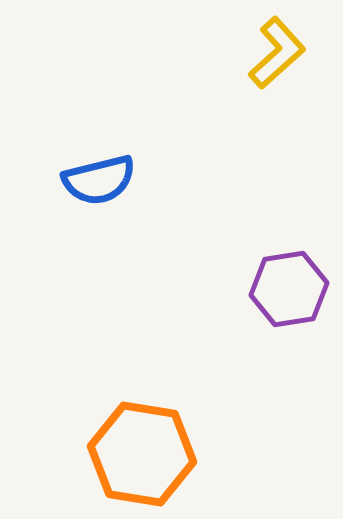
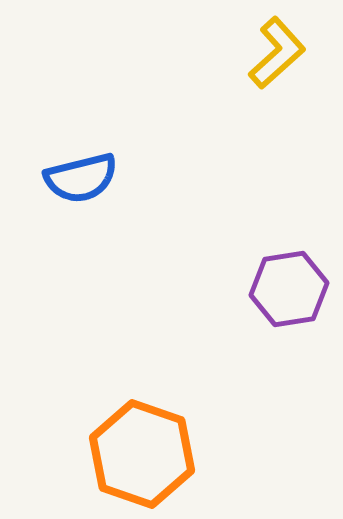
blue semicircle: moved 18 px left, 2 px up
orange hexagon: rotated 10 degrees clockwise
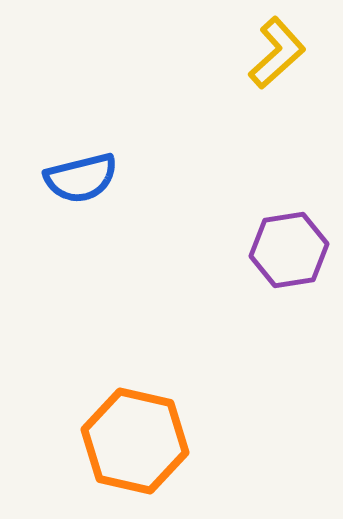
purple hexagon: moved 39 px up
orange hexagon: moved 7 px left, 13 px up; rotated 6 degrees counterclockwise
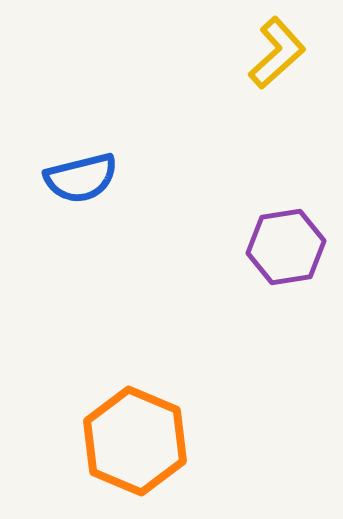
purple hexagon: moved 3 px left, 3 px up
orange hexagon: rotated 10 degrees clockwise
